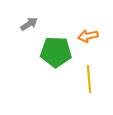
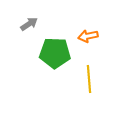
green pentagon: moved 1 px left, 1 px down
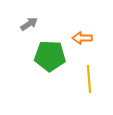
orange arrow: moved 6 px left, 2 px down; rotated 12 degrees clockwise
green pentagon: moved 5 px left, 3 px down
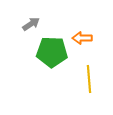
gray arrow: moved 2 px right
green pentagon: moved 2 px right, 4 px up
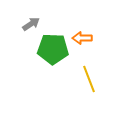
green pentagon: moved 1 px right, 3 px up
yellow line: rotated 16 degrees counterclockwise
